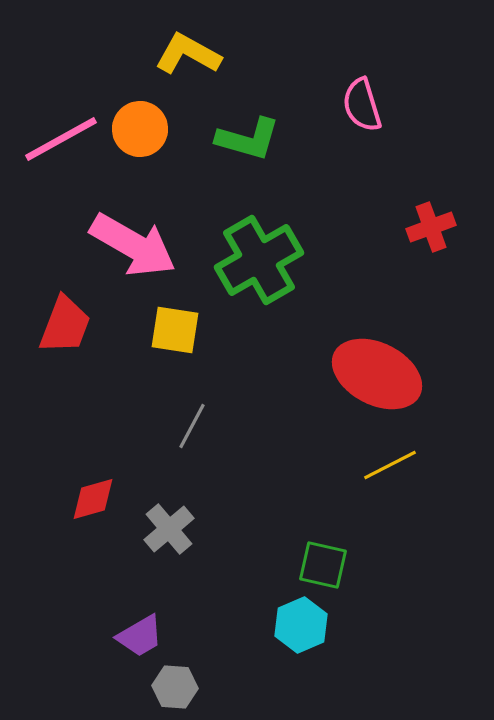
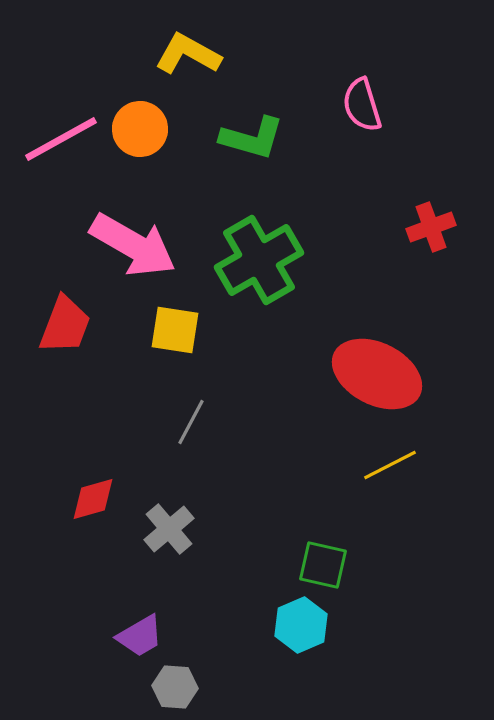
green L-shape: moved 4 px right, 1 px up
gray line: moved 1 px left, 4 px up
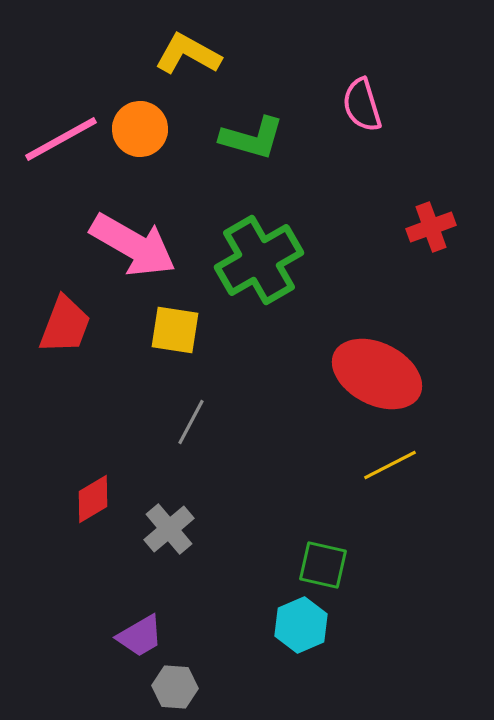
red diamond: rotated 15 degrees counterclockwise
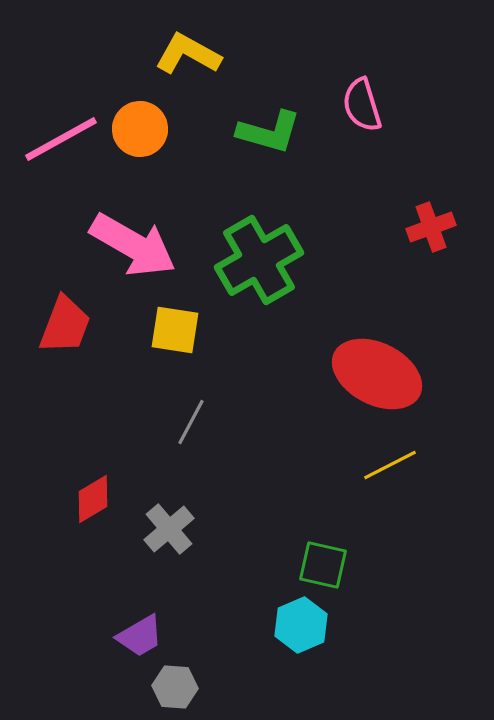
green L-shape: moved 17 px right, 6 px up
